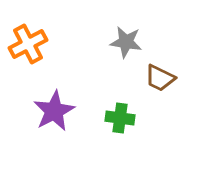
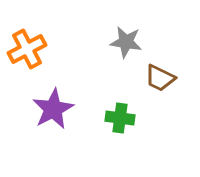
orange cross: moved 1 px left, 5 px down
purple star: moved 1 px left, 2 px up
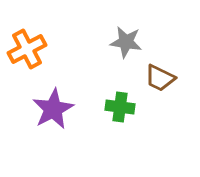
green cross: moved 11 px up
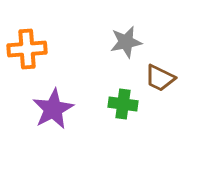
gray star: rotated 20 degrees counterclockwise
orange cross: rotated 24 degrees clockwise
green cross: moved 3 px right, 3 px up
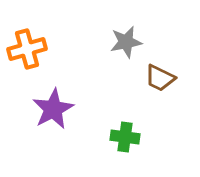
orange cross: rotated 12 degrees counterclockwise
green cross: moved 2 px right, 33 px down
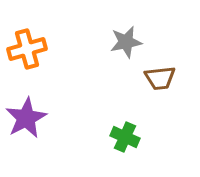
brown trapezoid: rotated 32 degrees counterclockwise
purple star: moved 27 px left, 9 px down
green cross: rotated 16 degrees clockwise
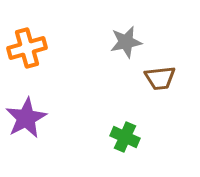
orange cross: moved 1 px up
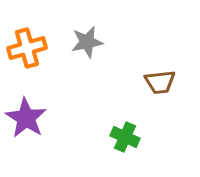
gray star: moved 39 px left
brown trapezoid: moved 4 px down
purple star: rotated 12 degrees counterclockwise
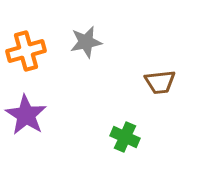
gray star: moved 1 px left
orange cross: moved 1 px left, 3 px down
purple star: moved 3 px up
